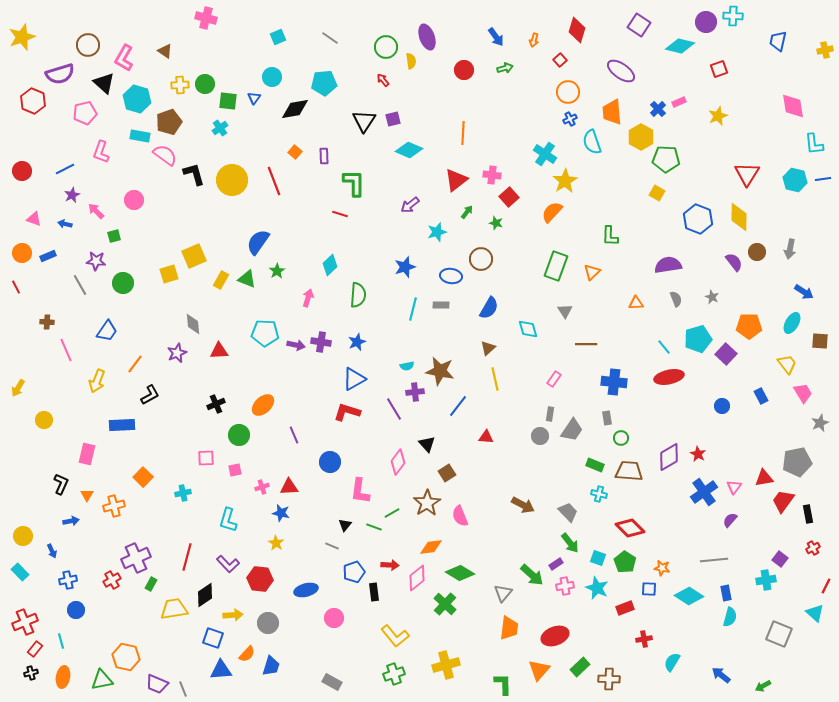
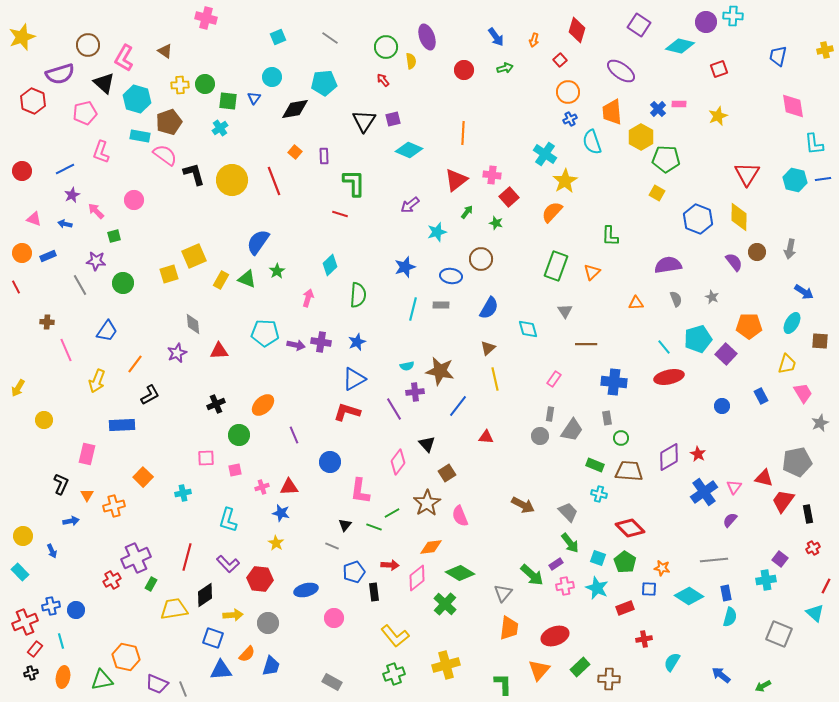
blue trapezoid at (778, 41): moved 15 px down
pink rectangle at (679, 102): moved 2 px down; rotated 24 degrees clockwise
yellow trapezoid at (787, 364): rotated 55 degrees clockwise
red triangle at (764, 478): rotated 24 degrees clockwise
blue cross at (68, 580): moved 17 px left, 26 px down
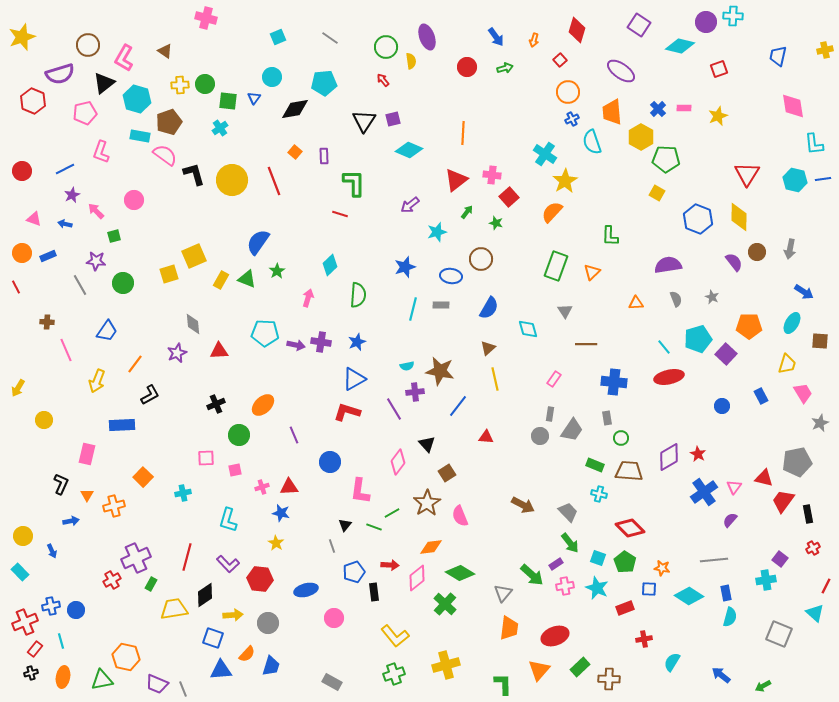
red circle at (464, 70): moved 3 px right, 3 px up
black triangle at (104, 83): rotated 40 degrees clockwise
pink rectangle at (679, 104): moved 5 px right, 4 px down
blue cross at (570, 119): moved 2 px right
gray line at (332, 546): rotated 48 degrees clockwise
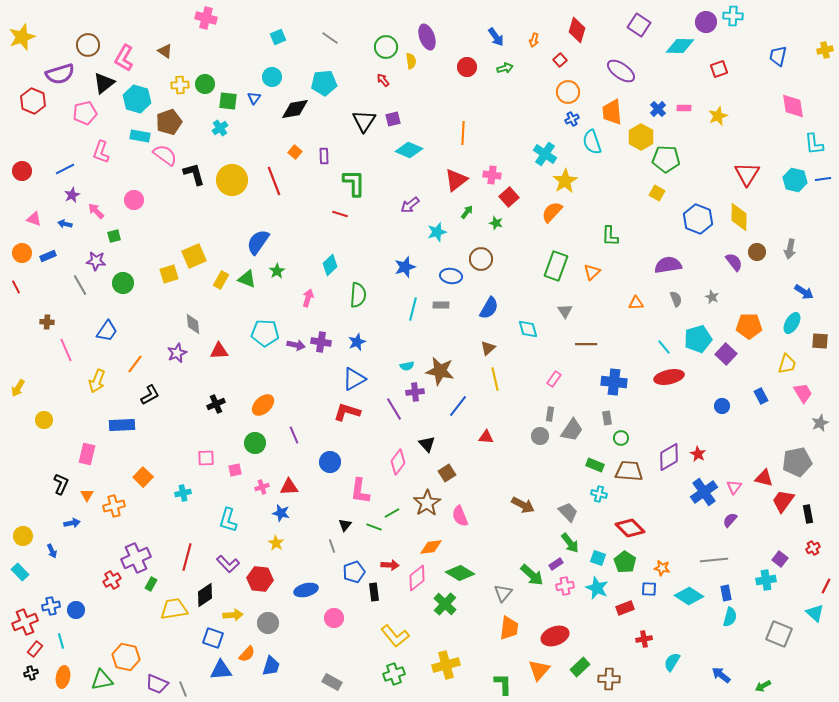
cyan diamond at (680, 46): rotated 12 degrees counterclockwise
green circle at (239, 435): moved 16 px right, 8 px down
blue arrow at (71, 521): moved 1 px right, 2 px down
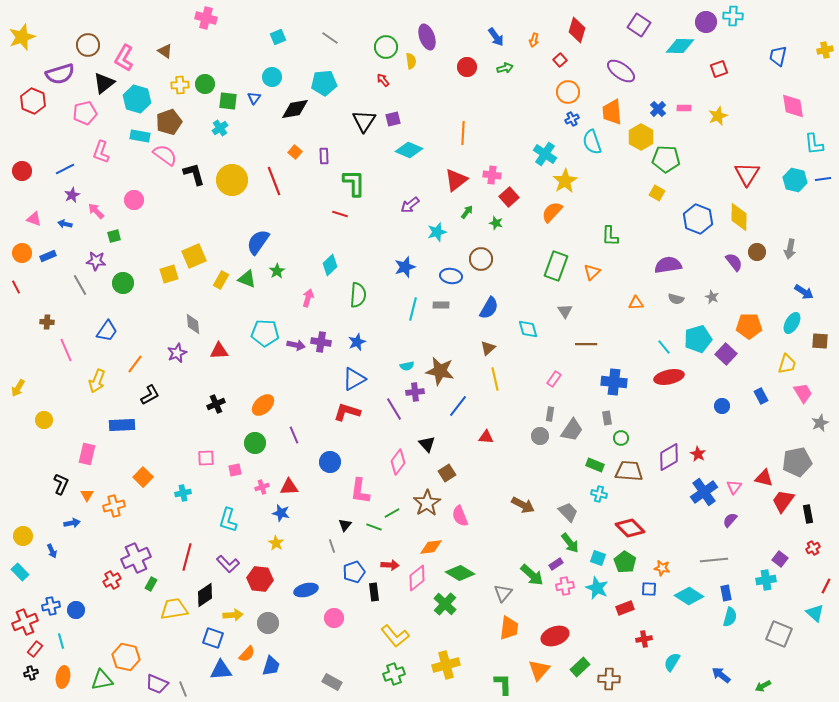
gray semicircle at (676, 299): rotated 126 degrees clockwise
